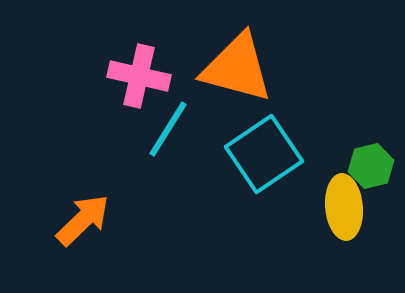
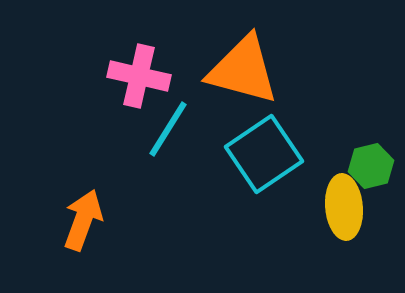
orange triangle: moved 6 px right, 2 px down
orange arrow: rotated 26 degrees counterclockwise
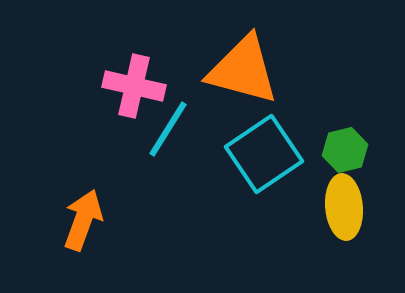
pink cross: moved 5 px left, 10 px down
green hexagon: moved 26 px left, 16 px up
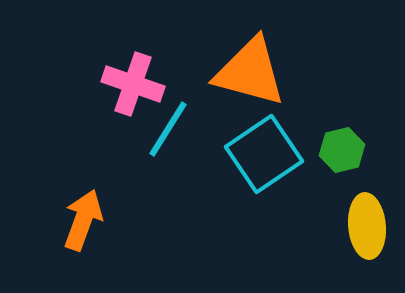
orange triangle: moved 7 px right, 2 px down
pink cross: moved 1 px left, 2 px up; rotated 6 degrees clockwise
green hexagon: moved 3 px left
yellow ellipse: moved 23 px right, 19 px down
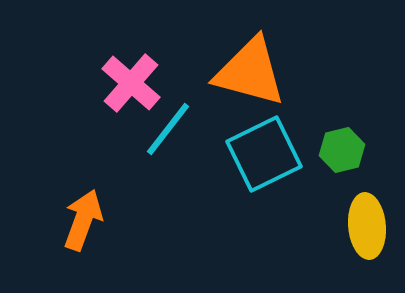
pink cross: moved 2 px left, 1 px up; rotated 22 degrees clockwise
cyan line: rotated 6 degrees clockwise
cyan square: rotated 8 degrees clockwise
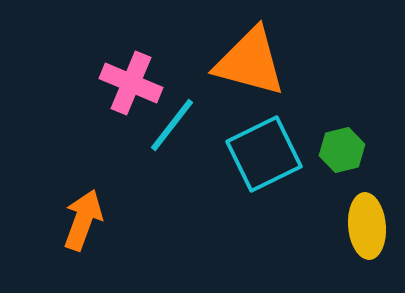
orange triangle: moved 10 px up
pink cross: rotated 18 degrees counterclockwise
cyan line: moved 4 px right, 4 px up
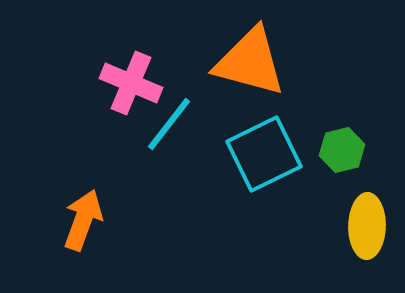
cyan line: moved 3 px left, 1 px up
yellow ellipse: rotated 6 degrees clockwise
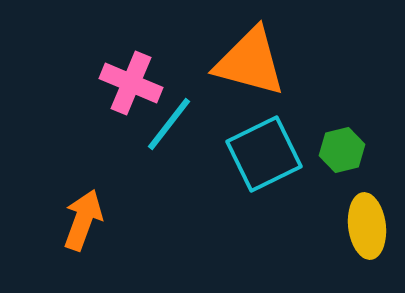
yellow ellipse: rotated 8 degrees counterclockwise
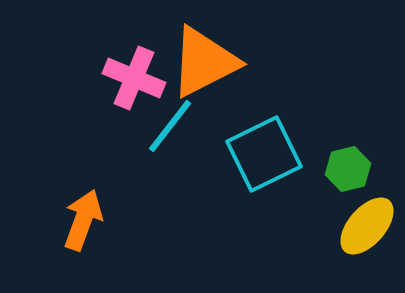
orange triangle: moved 46 px left; rotated 42 degrees counterclockwise
pink cross: moved 3 px right, 5 px up
cyan line: moved 1 px right, 2 px down
green hexagon: moved 6 px right, 19 px down
yellow ellipse: rotated 48 degrees clockwise
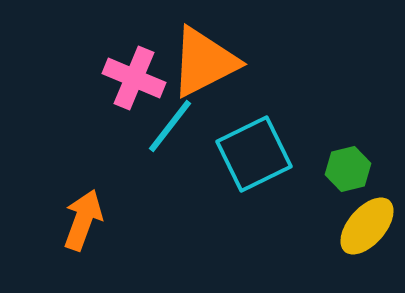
cyan square: moved 10 px left
